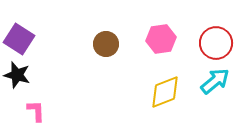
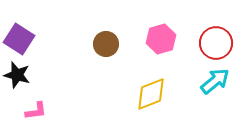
pink hexagon: rotated 8 degrees counterclockwise
yellow diamond: moved 14 px left, 2 px down
pink L-shape: rotated 85 degrees clockwise
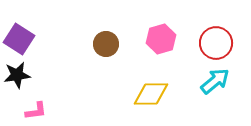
black star: rotated 24 degrees counterclockwise
yellow diamond: rotated 21 degrees clockwise
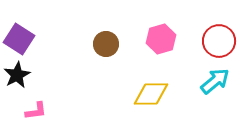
red circle: moved 3 px right, 2 px up
black star: rotated 20 degrees counterclockwise
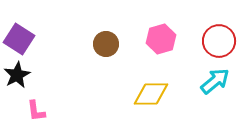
pink L-shape: rotated 90 degrees clockwise
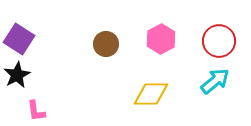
pink hexagon: rotated 12 degrees counterclockwise
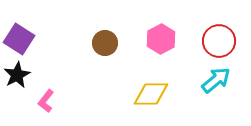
brown circle: moved 1 px left, 1 px up
cyan arrow: moved 1 px right, 1 px up
pink L-shape: moved 10 px right, 10 px up; rotated 45 degrees clockwise
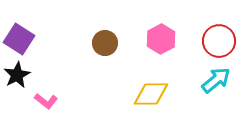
pink L-shape: rotated 90 degrees counterclockwise
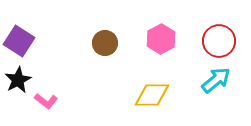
purple square: moved 2 px down
black star: moved 1 px right, 5 px down
yellow diamond: moved 1 px right, 1 px down
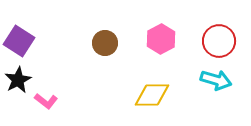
cyan arrow: rotated 56 degrees clockwise
